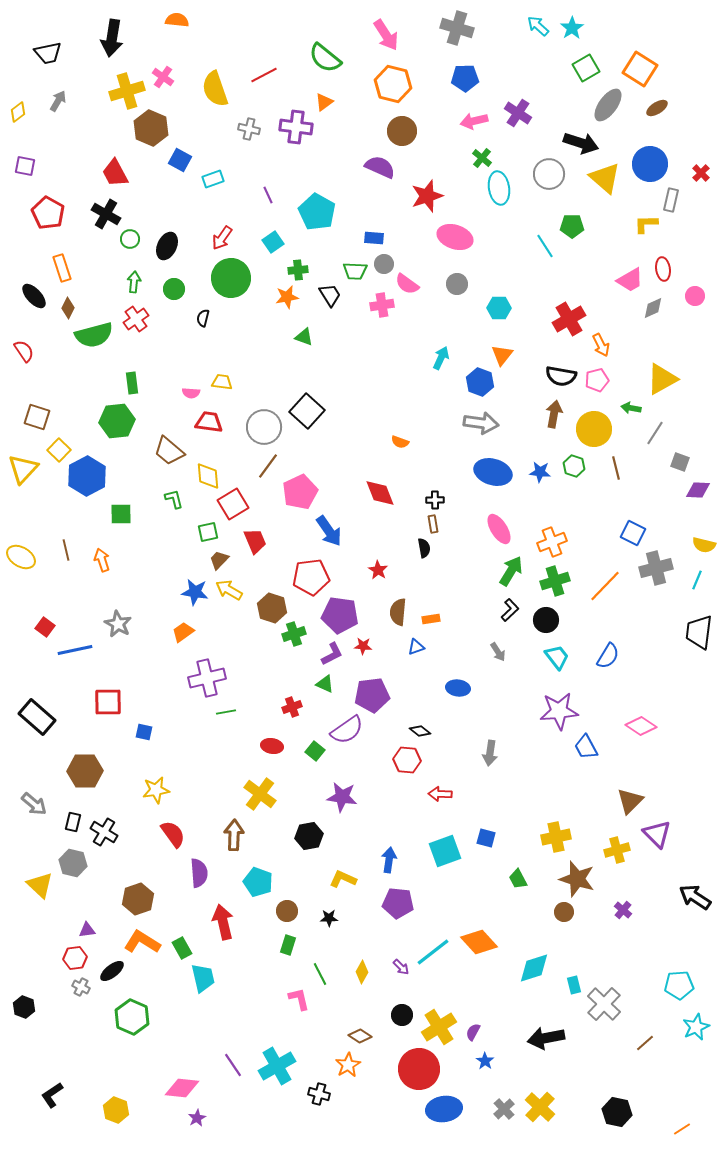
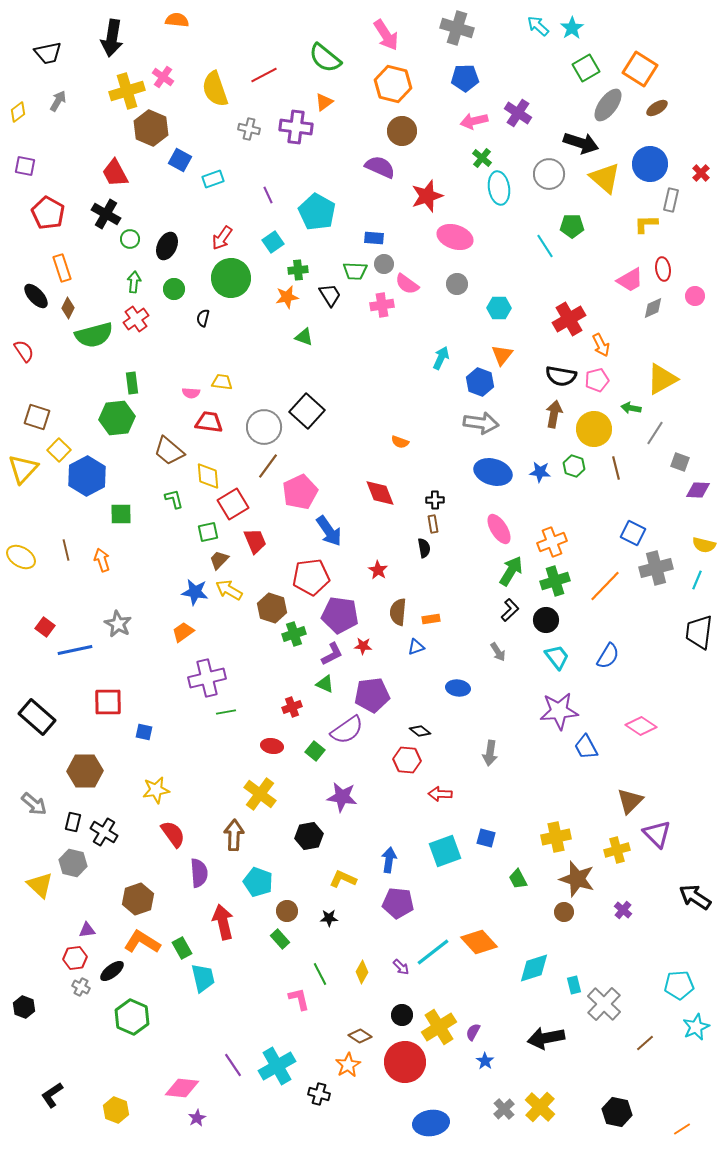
black ellipse at (34, 296): moved 2 px right
green hexagon at (117, 421): moved 3 px up
green rectangle at (288, 945): moved 8 px left, 6 px up; rotated 60 degrees counterclockwise
red circle at (419, 1069): moved 14 px left, 7 px up
blue ellipse at (444, 1109): moved 13 px left, 14 px down
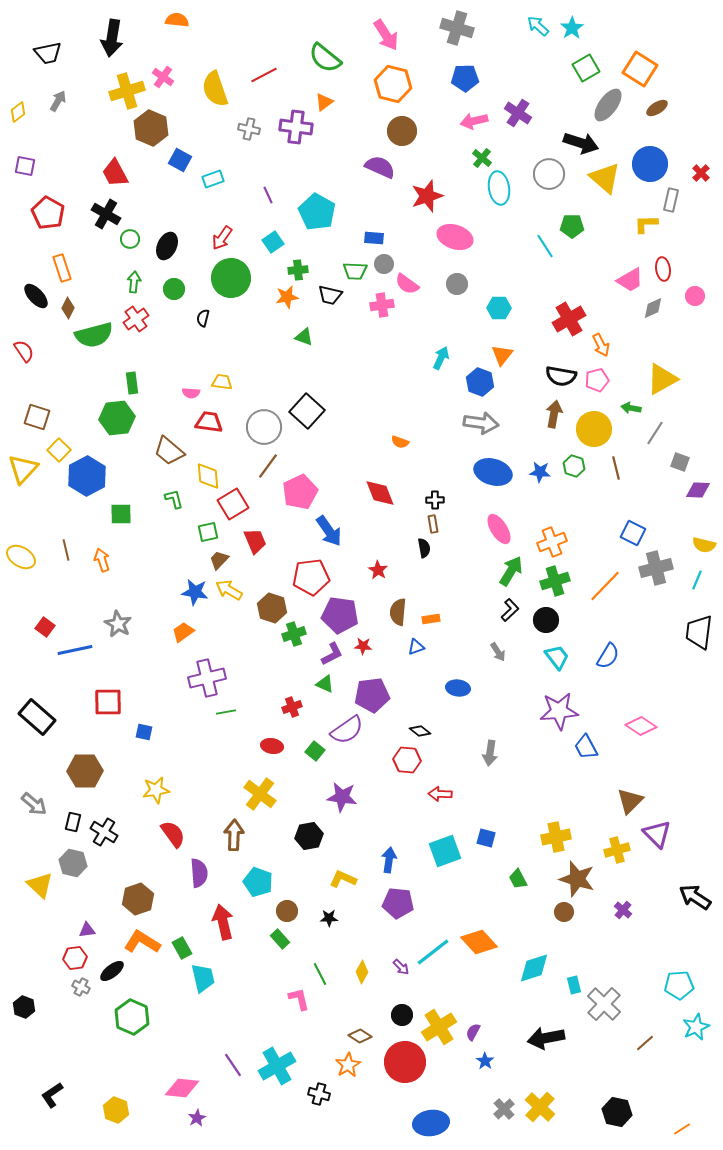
black trapezoid at (330, 295): rotated 135 degrees clockwise
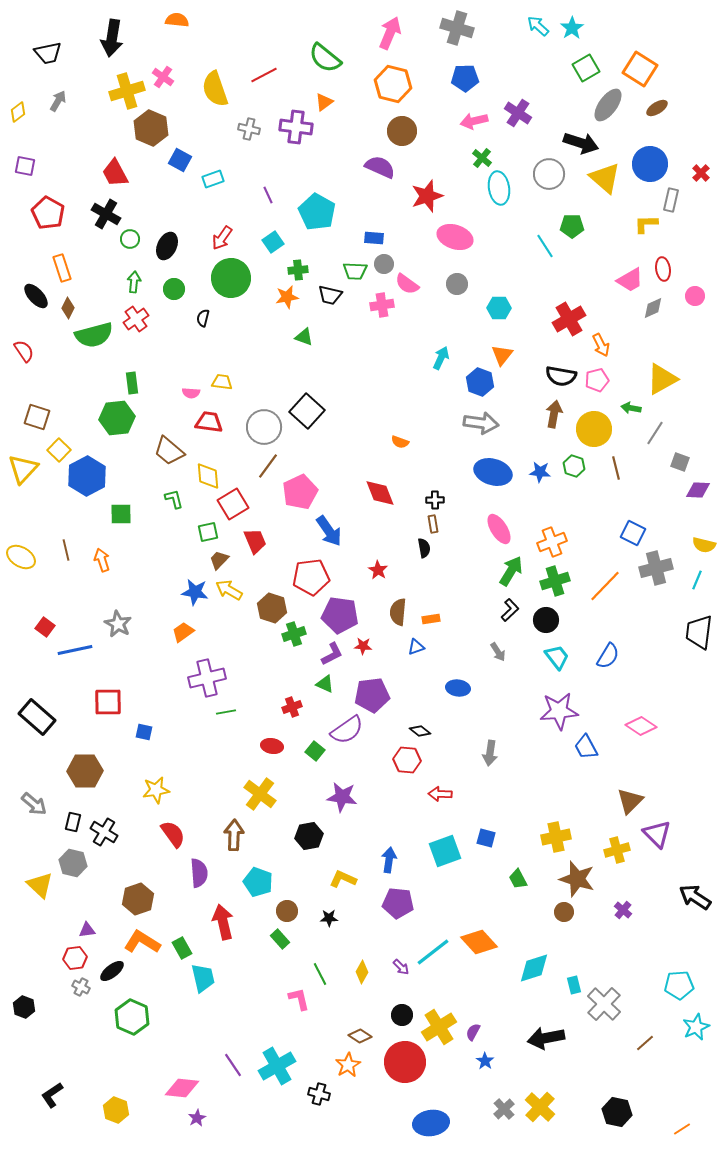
pink arrow at (386, 35): moved 4 px right, 2 px up; rotated 124 degrees counterclockwise
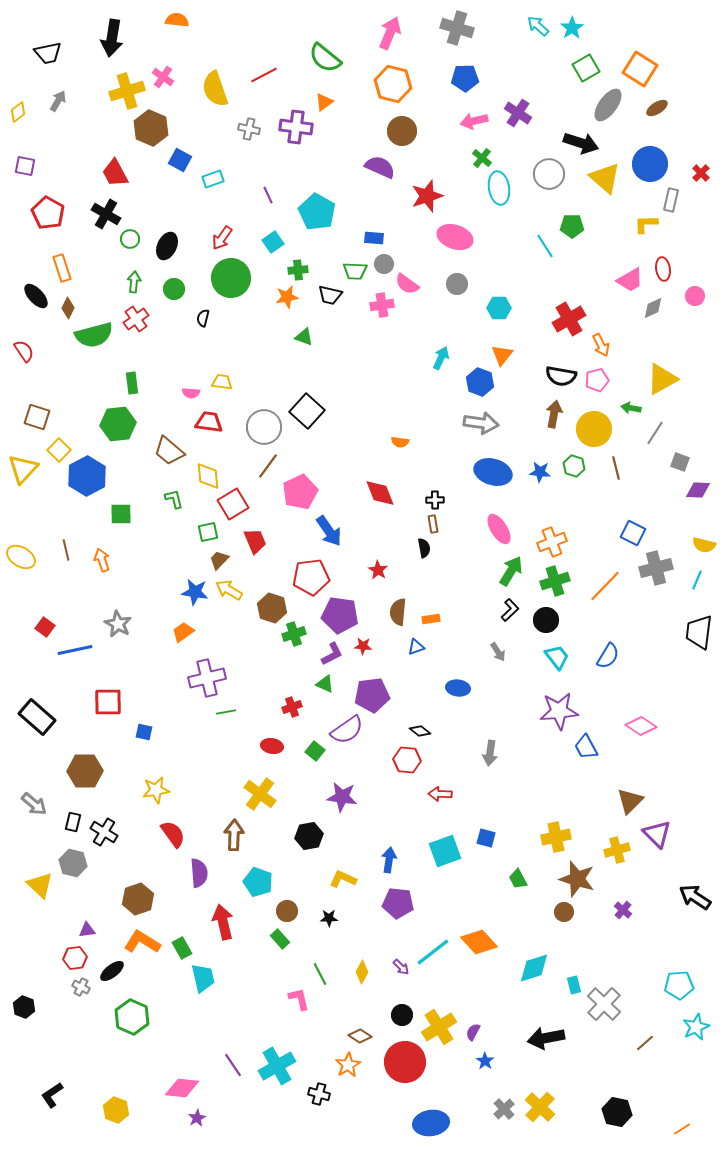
green hexagon at (117, 418): moved 1 px right, 6 px down
orange semicircle at (400, 442): rotated 12 degrees counterclockwise
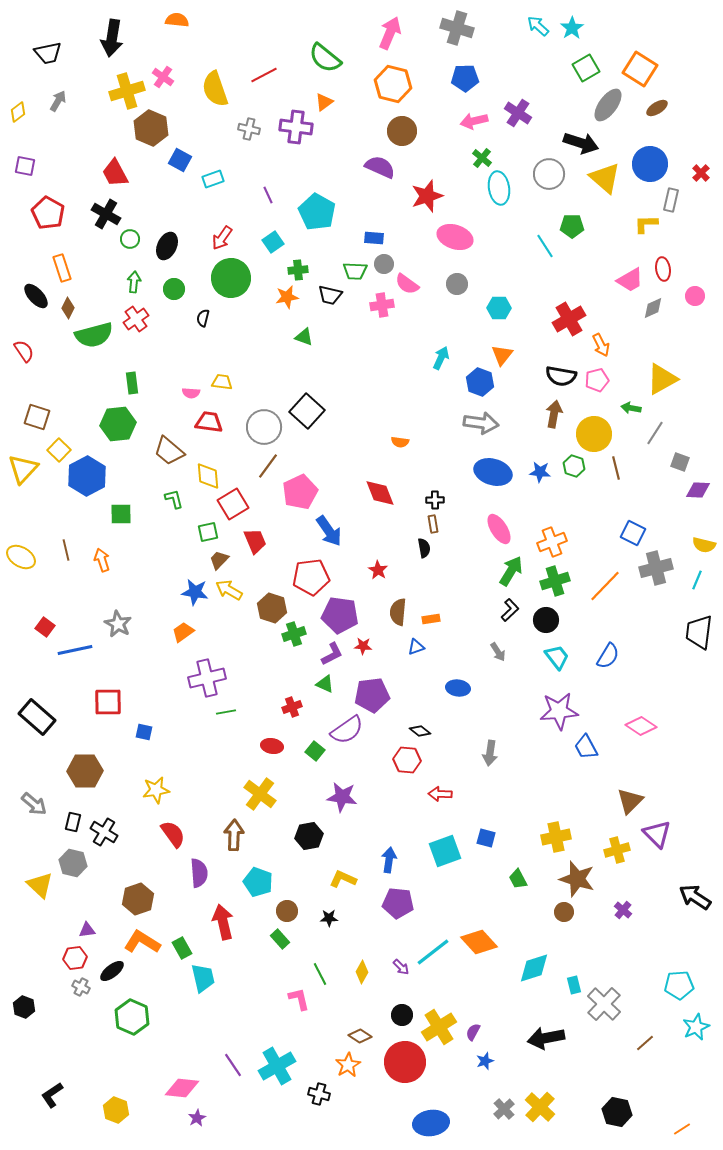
yellow circle at (594, 429): moved 5 px down
blue star at (485, 1061): rotated 18 degrees clockwise
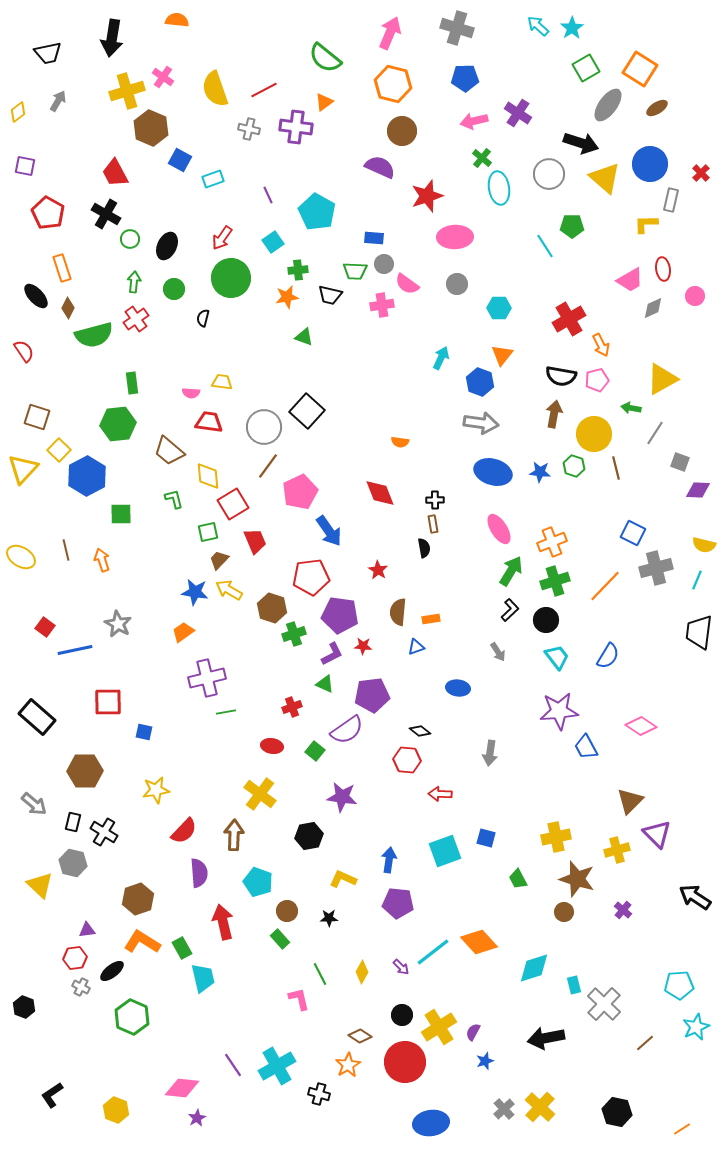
red line at (264, 75): moved 15 px down
pink ellipse at (455, 237): rotated 20 degrees counterclockwise
red semicircle at (173, 834): moved 11 px right, 3 px up; rotated 80 degrees clockwise
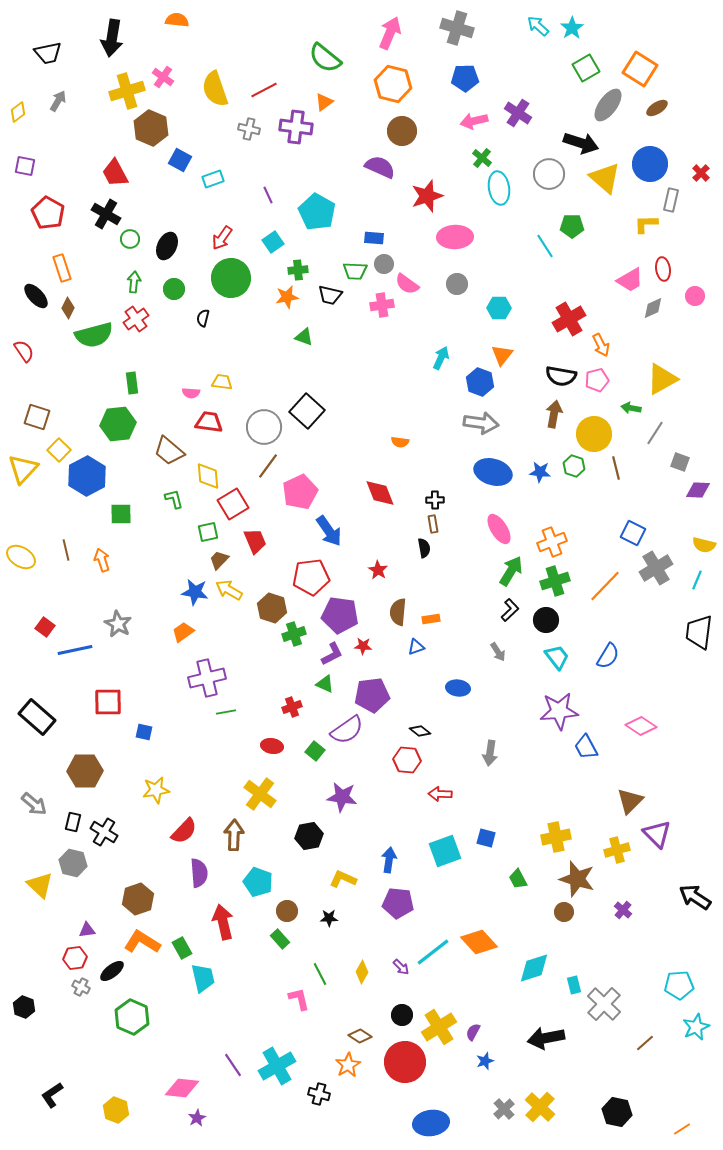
gray cross at (656, 568): rotated 16 degrees counterclockwise
